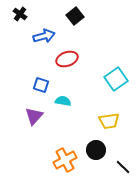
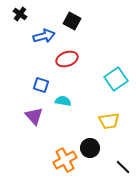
black square: moved 3 px left, 5 px down; rotated 24 degrees counterclockwise
purple triangle: rotated 24 degrees counterclockwise
black circle: moved 6 px left, 2 px up
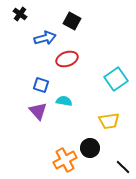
blue arrow: moved 1 px right, 2 px down
cyan semicircle: moved 1 px right
purple triangle: moved 4 px right, 5 px up
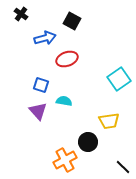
black cross: moved 1 px right
cyan square: moved 3 px right
black circle: moved 2 px left, 6 px up
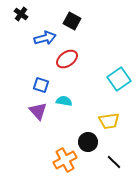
red ellipse: rotated 15 degrees counterclockwise
black line: moved 9 px left, 5 px up
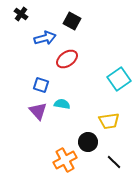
cyan semicircle: moved 2 px left, 3 px down
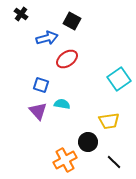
blue arrow: moved 2 px right
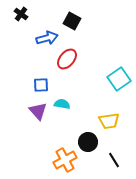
red ellipse: rotated 15 degrees counterclockwise
blue square: rotated 21 degrees counterclockwise
black line: moved 2 px up; rotated 14 degrees clockwise
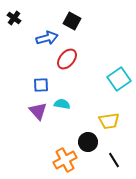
black cross: moved 7 px left, 4 px down
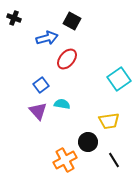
black cross: rotated 16 degrees counterclockwise
blue square: rotated 35 degrees counterclockwise
